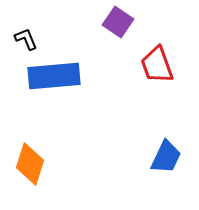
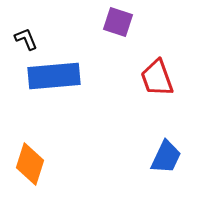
purple square: rotated 16 degrees counterclockwise
red trapezoid: moved 13 px down
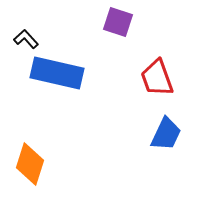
black L-shape: rotated 20 degrees counterclockwise
blue rectangle: moved 3 px right, 3 px up; rotated 18 degrees clockwise
blue trapezoid: moved 23 px up
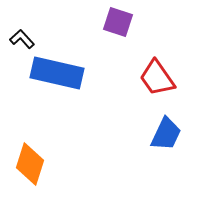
black L-shape: moved 4 px left
red trapezoid: rotated 15 degrees counterclockwise
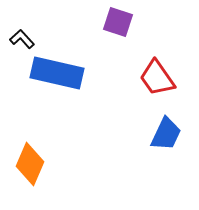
orange diamond: rotated 6 degrees clockwise
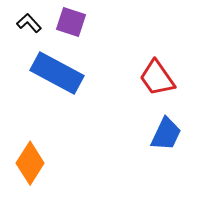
purple square: moved 47 px left
black L-shape: moved 7 px right, 16 px up
blue rectangle: rotated 15 degrees clockwise
orange diamond: moved 1 px up; rotated 9 degrees clockwise
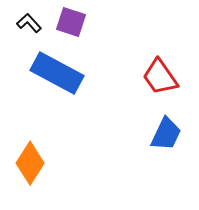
red trapezoid: moved 3 px right, 1 px up
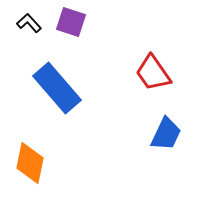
blue rectangle: moved 15 px down; rotated 21 degrees clockwise
red trapezoid: moved 7 px left, 4 px up
orange diamond: rotated 21 degrees counterclockwise
